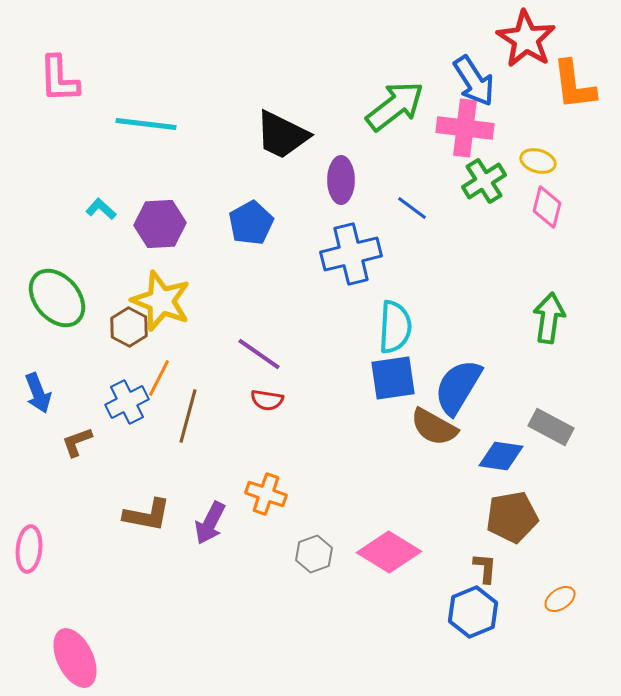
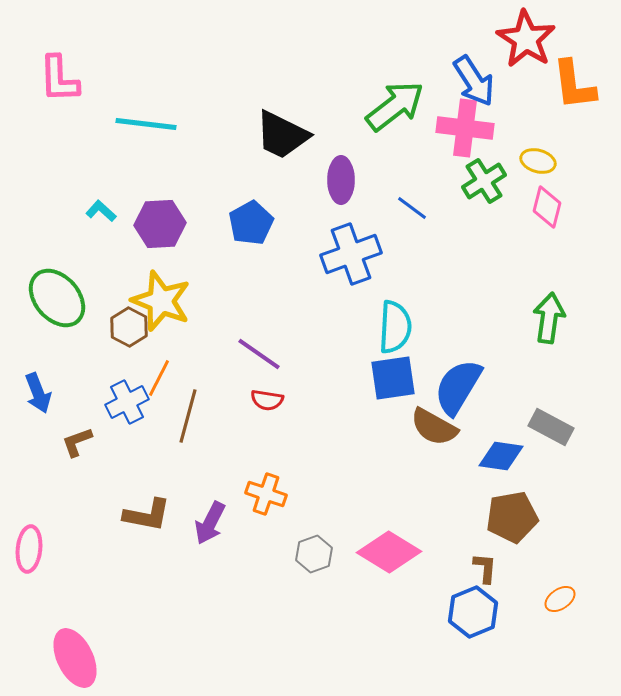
cyan L-shape at (101, 209): moved 2 px down
blue cross at (351, 254): rotated 6 degrees counterclockwise
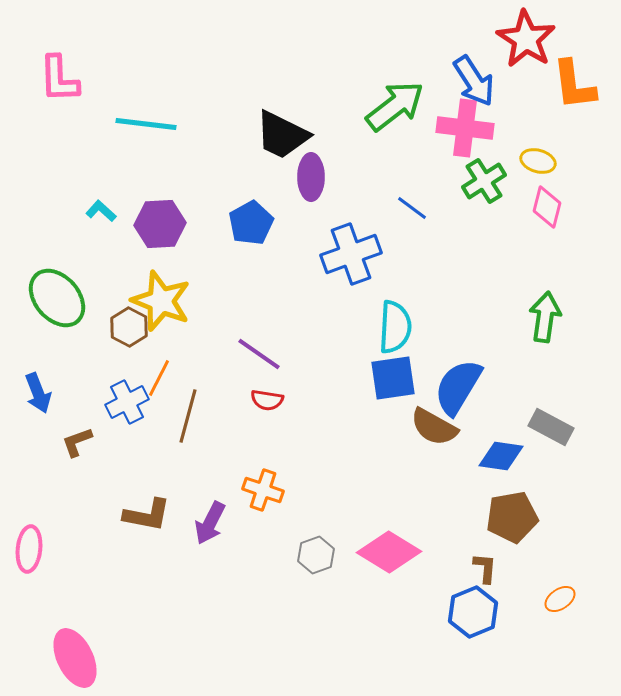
purple ellipse at (341, 180): moved 30 px left, 3 px up
green arrow at (549, 318): moved 4 px left, 1 px up
orange cross at (266, 494): moved 3 px left, 4 px up
gray hexagon at (314, 554): moved 2 px right, 1 px down
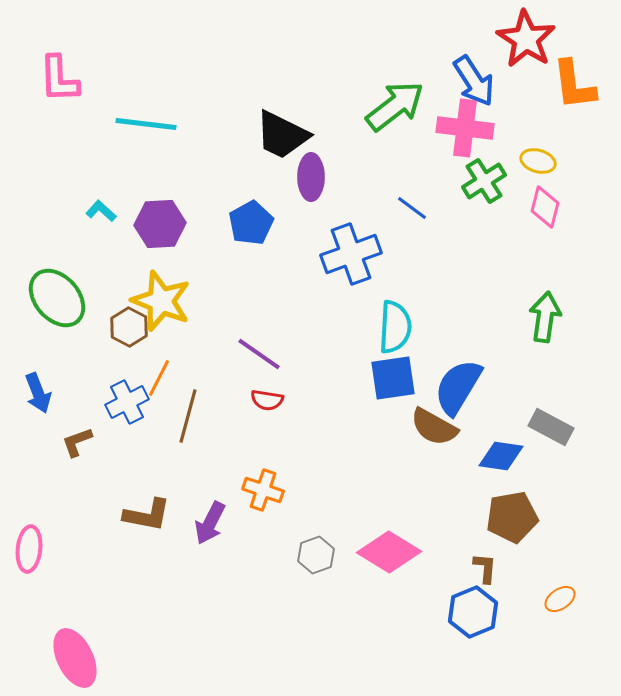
pink diamond at (547, 207): moved 2 px left
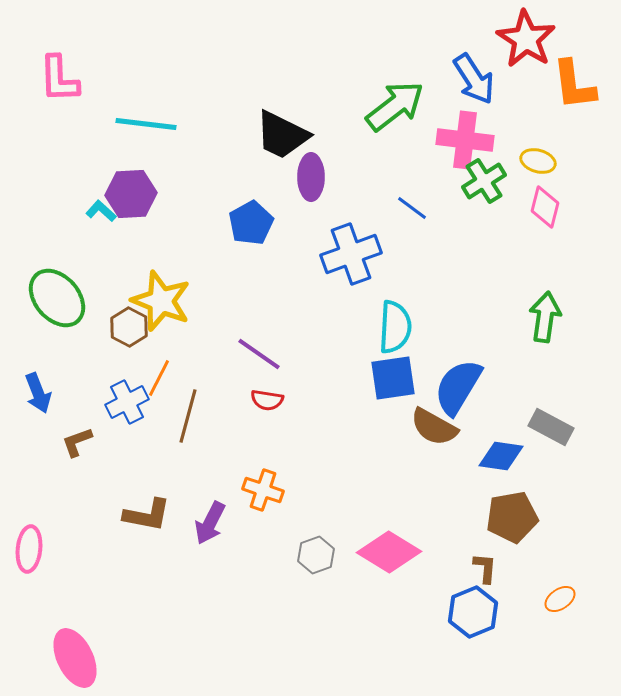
blue arrow at (474, 81): moved 2 px up
pink cross at (465, 128): moved 12 px down
purple hexagon at (160, 224): moved 29 px left, 30 px up
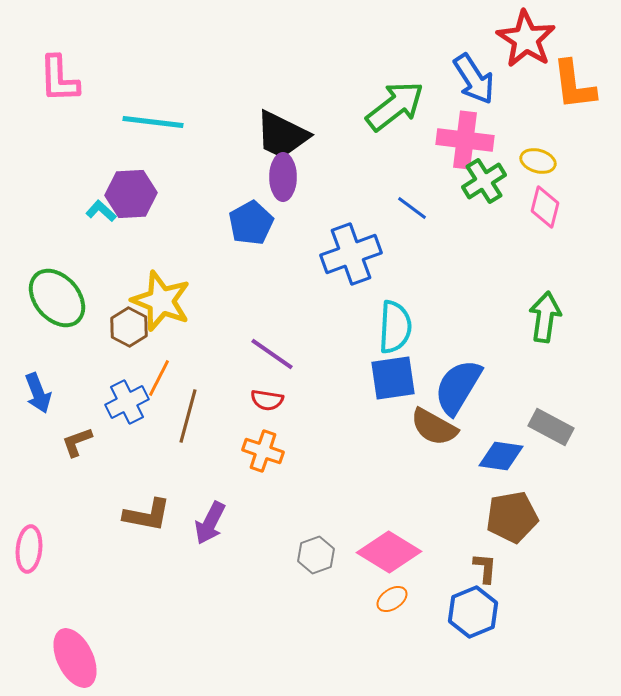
cyan line at (146, 124): moved 7 px right, 2 px up
purple ellipse at (311, 177): moved 28 px left
purple line at (259, 354): moved 13 px right
orange cross at (263, 490): moved 39 px up
orange ellipse at (560, 599): moved 168 px left
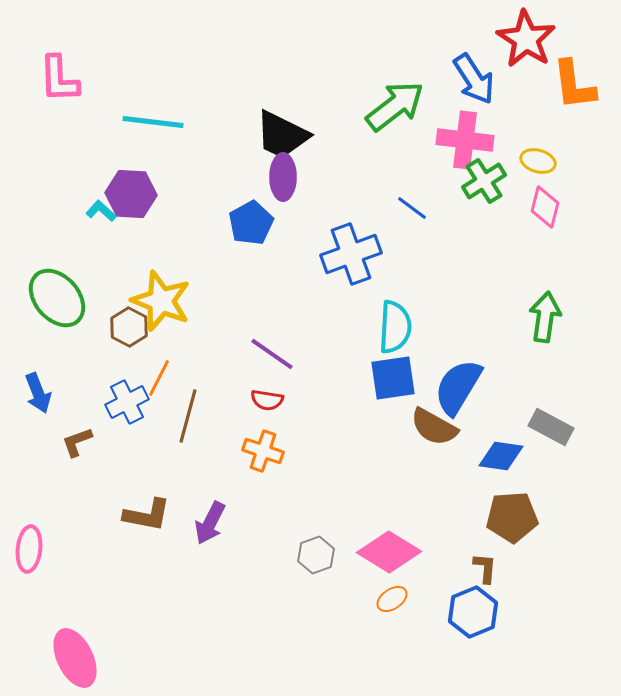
purple hexagon at (131, 194): rotated 6 degrees clockwise
brown pentagon at (512, 517): rotated 6 degrees clockwise
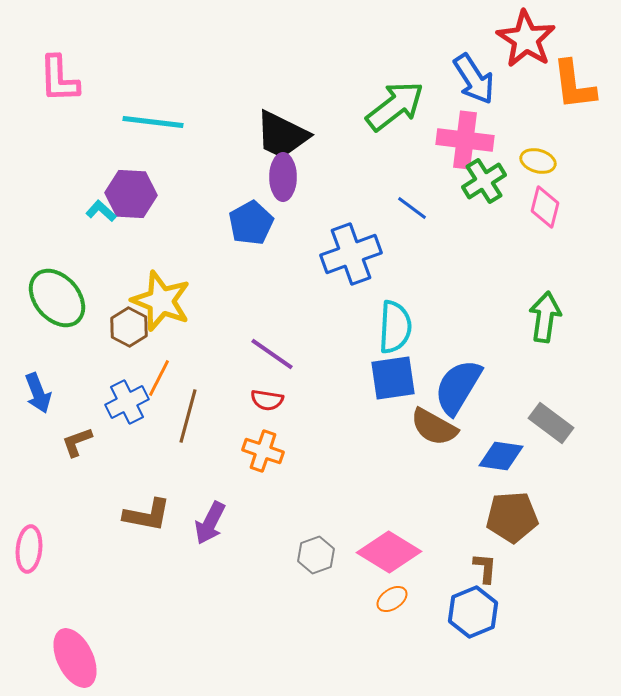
gray rectangle at (551, 427): moved 4 px up; rotated 9 degrees clockwise
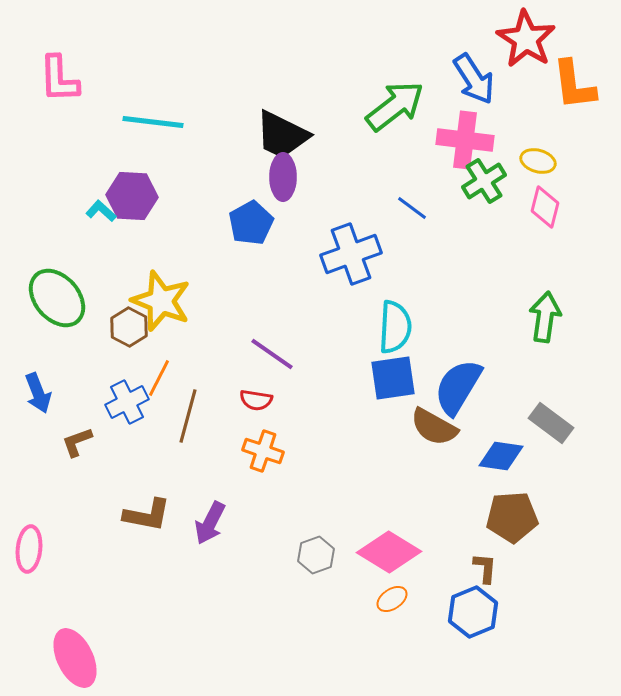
purple hexagon at (131, 194): moved 1 px right, 2 px down
red semicircle at (267, 400): moved 11 px left
